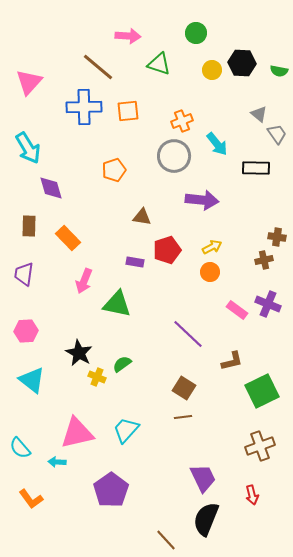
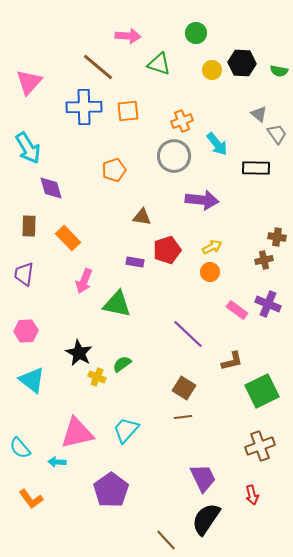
black semicircle at (206, 519): rotated 12 degrees clockwise
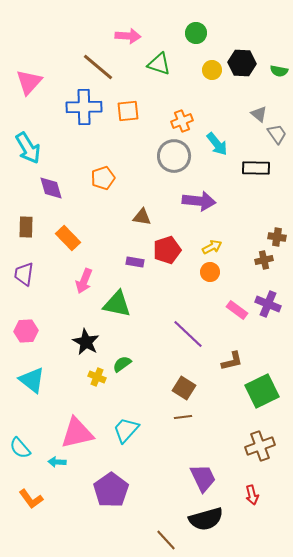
orange pentagon at (114, 170): moved 11 px left, 8 px down
purple arrow at (202, 200): moved 3 px left, 1 px down
brown rectangle at (29, 226): moved 3 px left, 1 px down
black star at (79, 353): moved 7 px right, 11 px up
black semicircle at (206, 519): rotated 140 degrees counterclockwise
